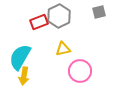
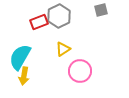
gray square: moved 2 px right, 2 px up
yellow triangle: rotated 21 degrees counterclockwise
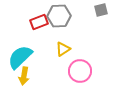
gray hexagon: rotated 25 degrees clockwise
cyan semicircle: rotated 16 degrees clockwise
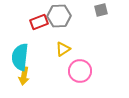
cyan semicircle: rotated 40 degrees counterclockwise
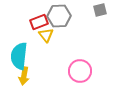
gray square: moved 1 px left
yellow triangle: moved 17 px left, 14 px up; rotated 35 degrees counterclockwise
cyan semicircle: moved 1 px left, 1 px up
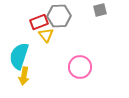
cyan semicircle: rotated 12 degrees clockwise
pink circle: moved 4 px up
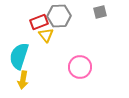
gray square: moved 2 px down
yellow arrow: moved 1 px left, 4 px down
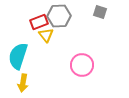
gray square: rotated 32 degrees clockwise
cyan semicircle: moved 1 px left
pink circle: moved 2 px right, 2 px up
yellow arrow: moved 3 px down
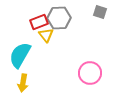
gray hexagon: moved 2 px down
cyan semicircle: moved 2 px right, 1 px up; rotated 12 degrees clockwise
pink circle: moved 8 px right, 8 px down
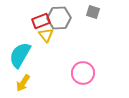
gray square: moved 7 px left
red rectangle: moved 2 px right, 1 px up
pink circle: moved 7 px left
yellow arrow: rotated 24 degrees clockwise
